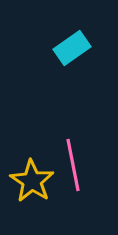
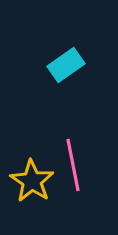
cyan rectangle: moved 6 px left, 17 px down
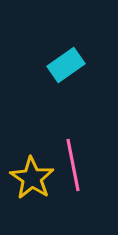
yellow star: moved 3 px up
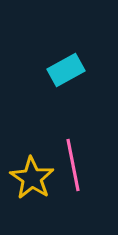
cyan rectangle: moved 5 px down; rotated 6 degrees clockwise
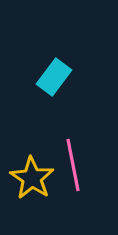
cyan rectangle: moved 12 px left, 7 px down; rotated 24 degrees counterclockwise
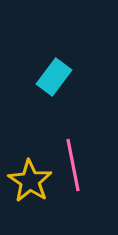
yellow star: moved 2 px left, 3 px down
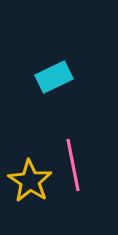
cyan rectangle: rotated 27 degrees clockwise
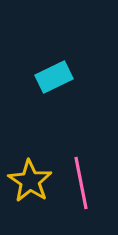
pink line: moved 8 px right, 18 px down
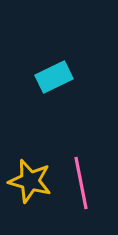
yellow star: rotated 18 degrees counterclockwise
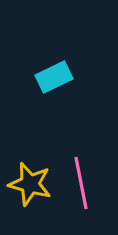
yellow star: moved 3 px down
